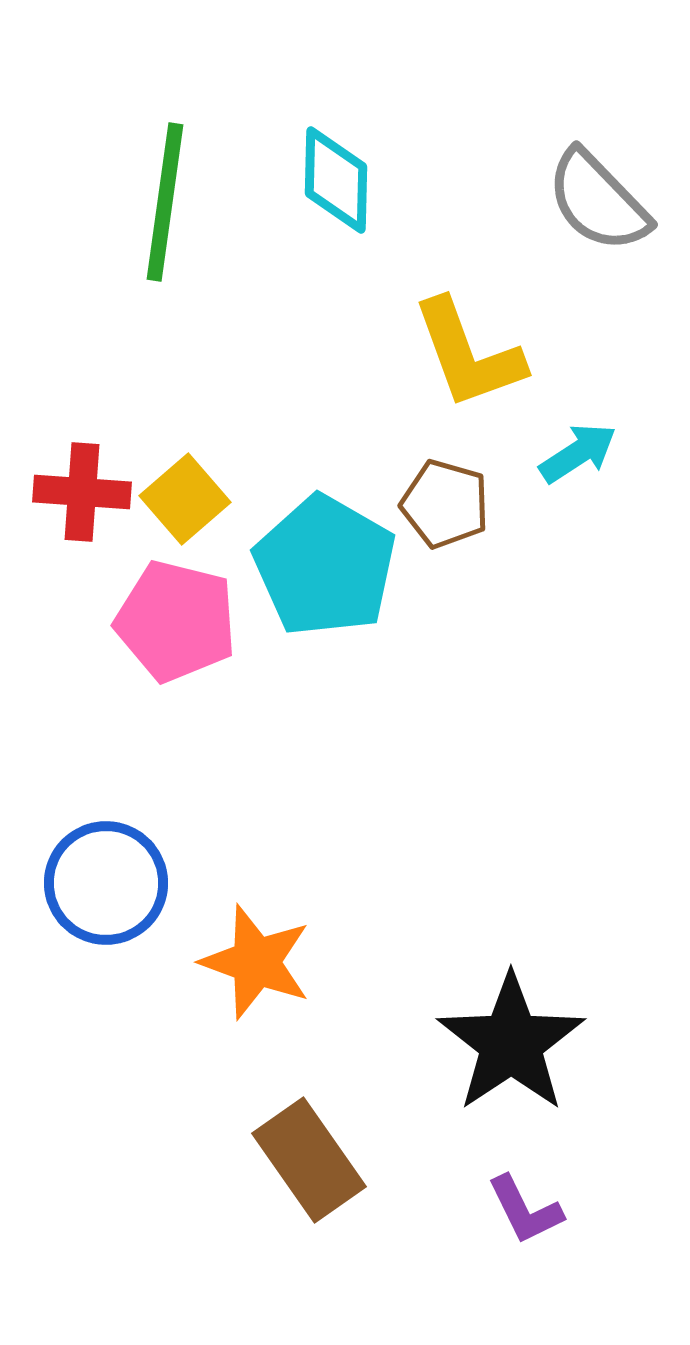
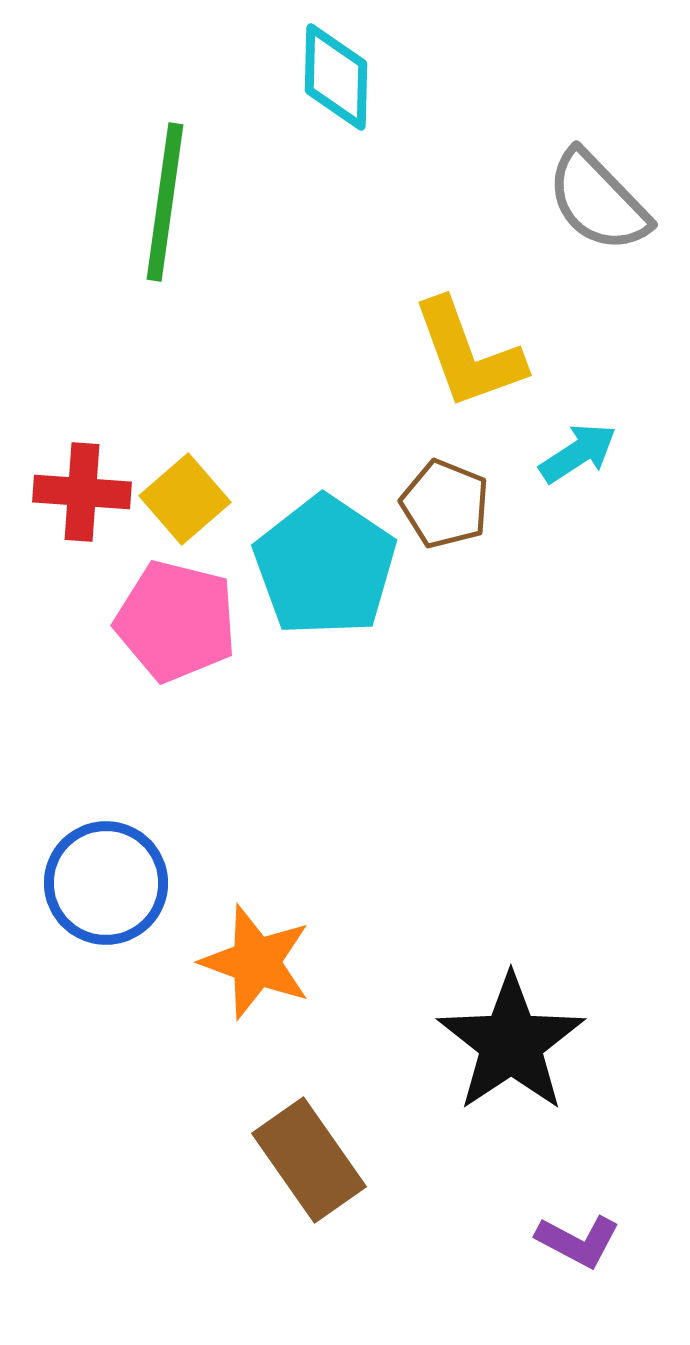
cyan diamond: moved 103 px up
brown pentagon: rotated 6 degrees clockwise
cyan pentagon: rotated 4 degrees clockwise
purple L-shape: moved 53 px right, 31 px down; rotated 36 degrees counterclockwise
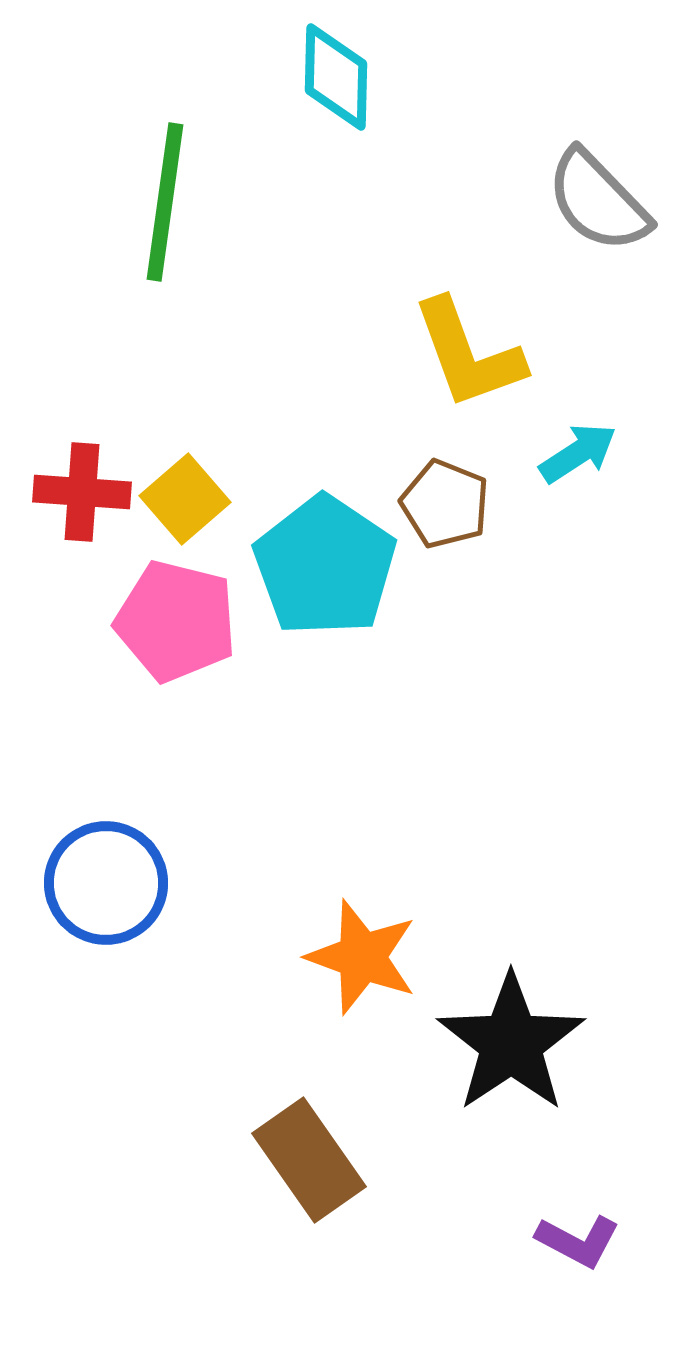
orange star: moved 106 px right, 5 px up
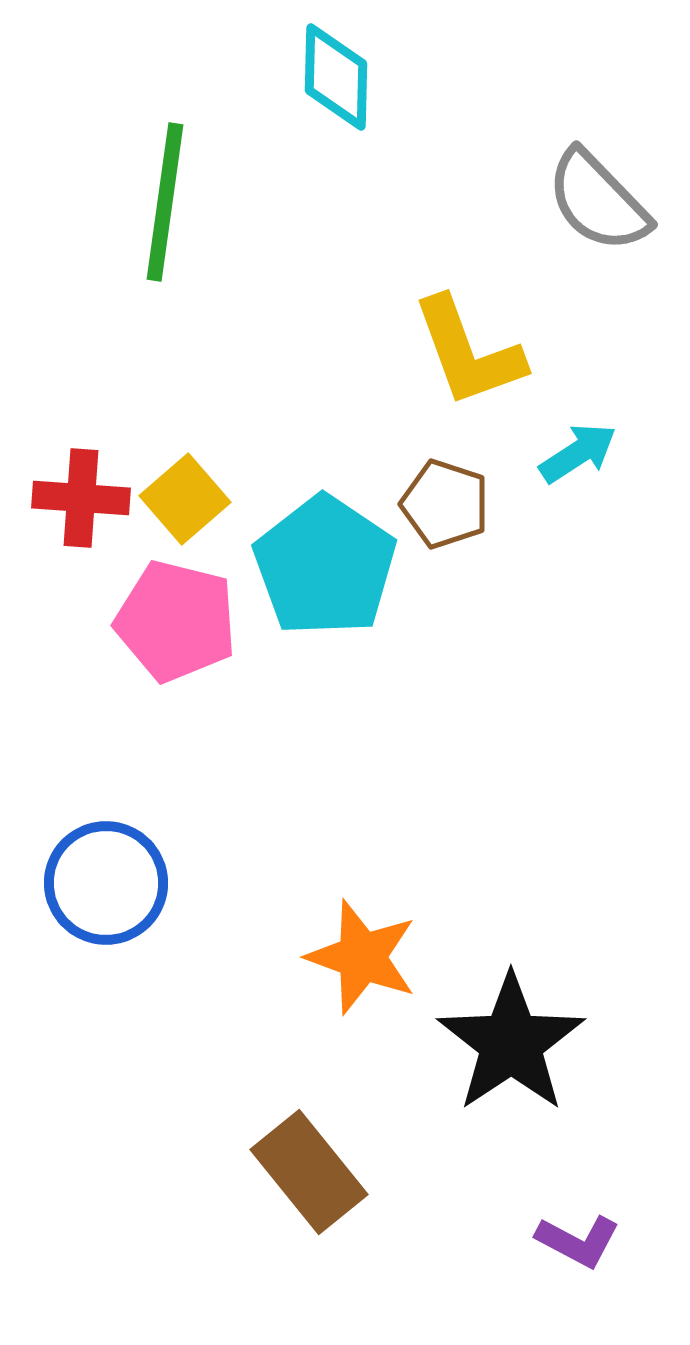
yellow L-shape: moved 2 px up
red cross: moved 1 px left, 6 px down
brown pentagon: rotated 4 degrees counterclockwise
brown rectangle: moved 12 px down; rotated 4 degrees counterclockwise
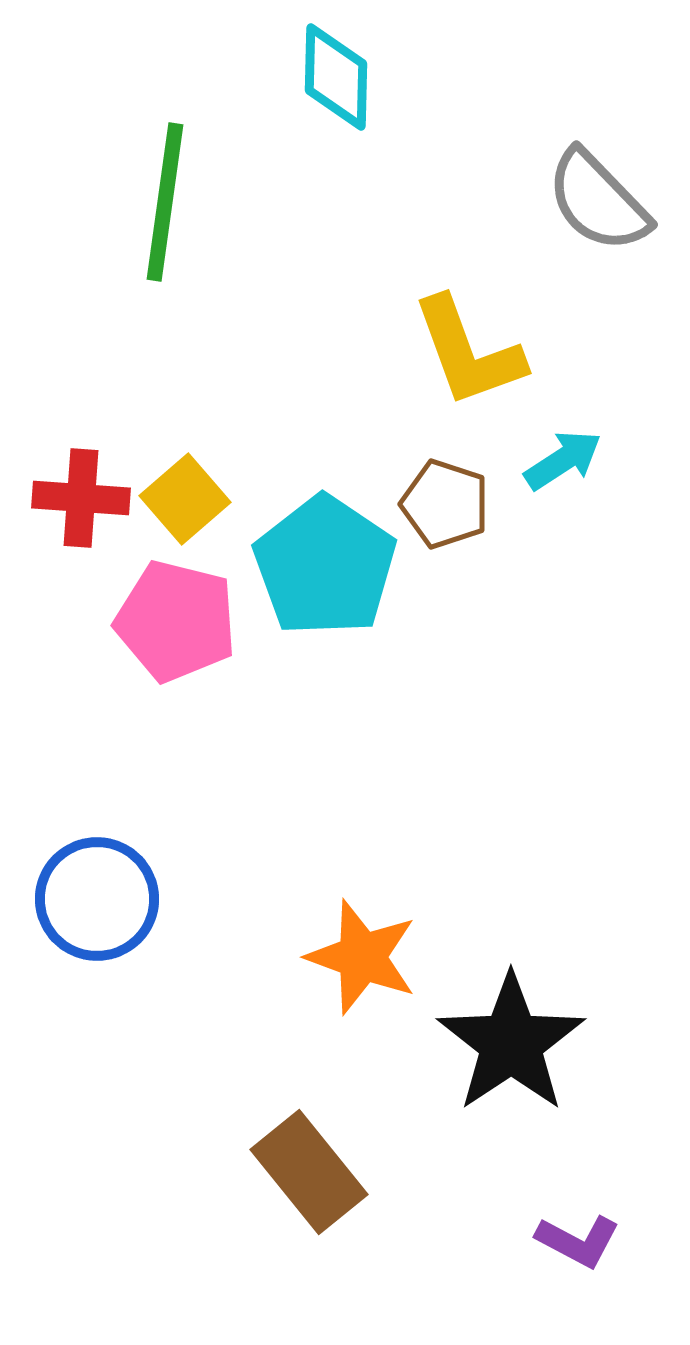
cyan arrow: moved 15 px left, 7 px down
blue circle: moved 9 px left, 16 px down
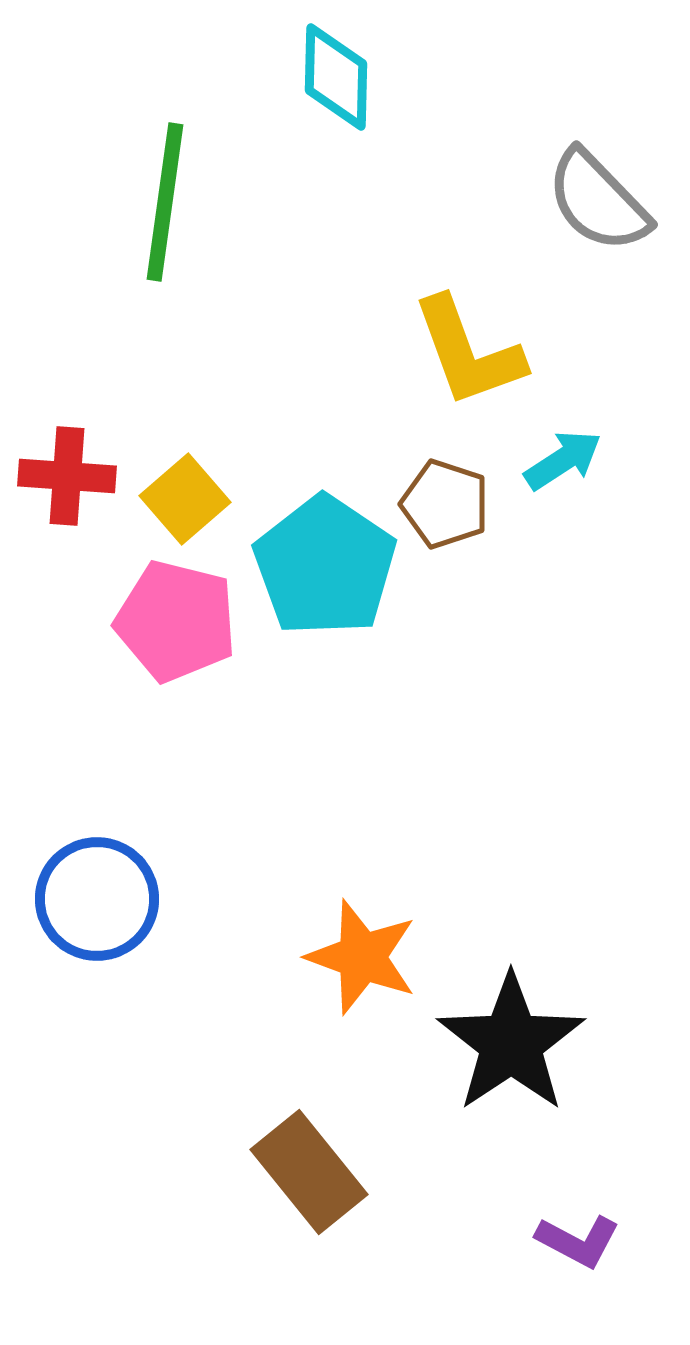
red cross: moved 14 px left, 22 px up
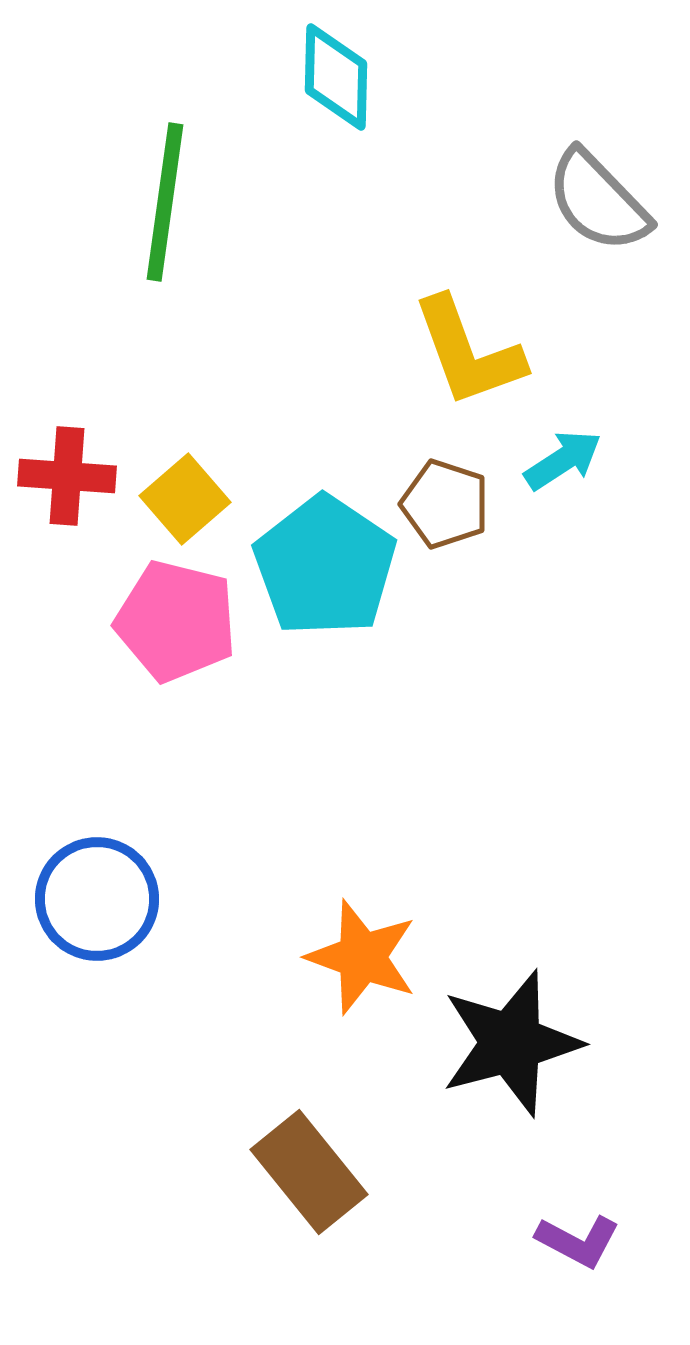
black star: rotated 19 degrees clockwise
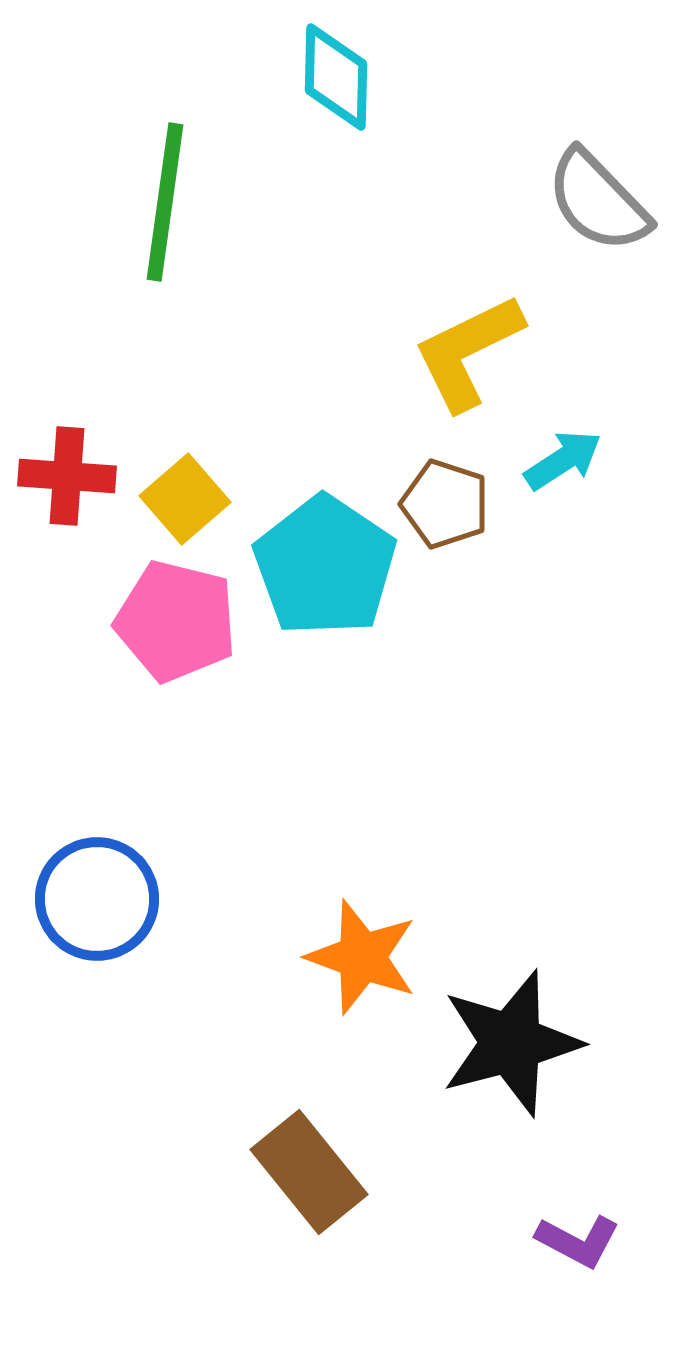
yellow L-shape: rotated 84 degrees clockwise
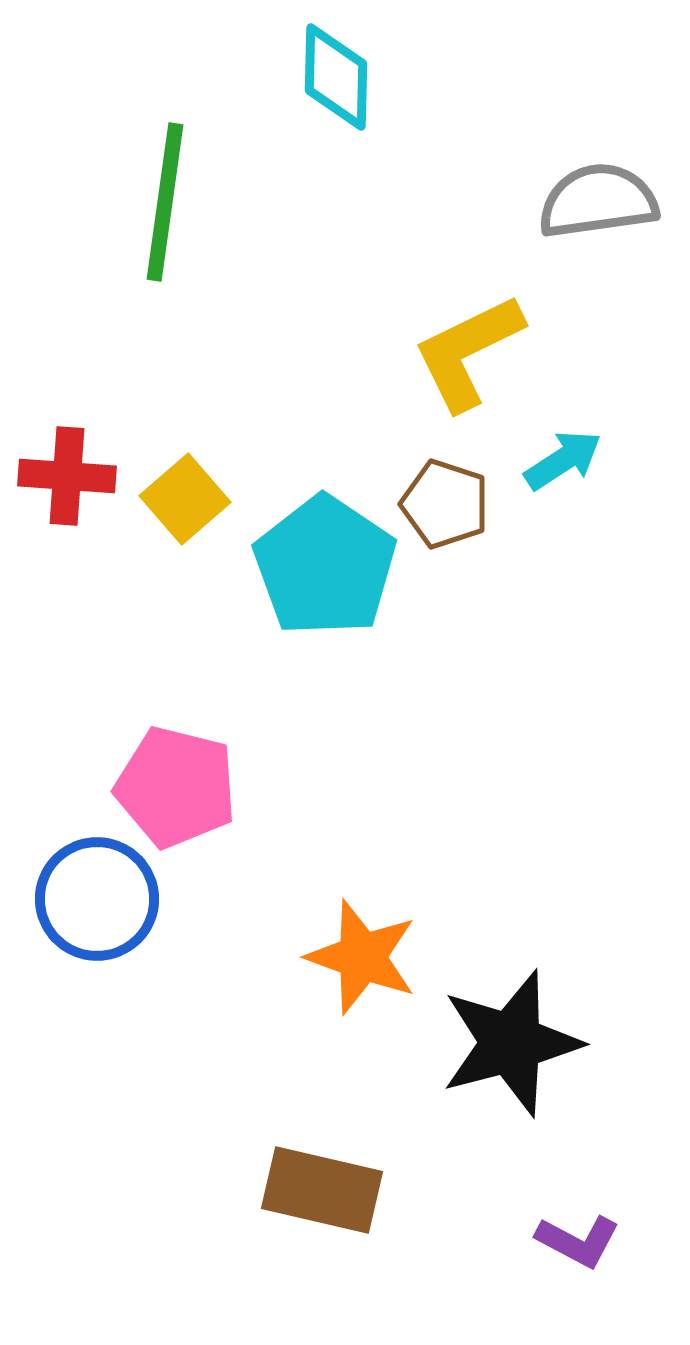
gray semicircle: rotated 126 degrees clockwise
pink pentagon: moved 166 px down
brown rectangle: moved 13 px right, 18 px down; rotated 38 degrees counterclockwise
